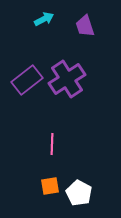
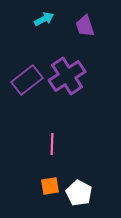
purple cross: moved 3 px up
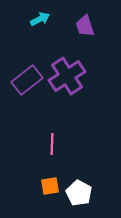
cyan arrow: moved 4 px left
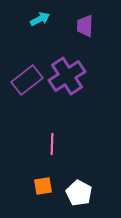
purple trapezoid: rotated 20 degrees clockwise
orange square: moved 7 px left
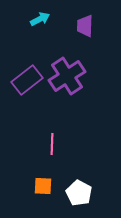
orange square: rotated 12 degrees clockwise
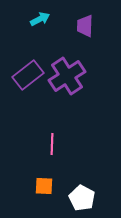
purple rectangle: moved 1 px right, 5 px up
orange square: moved 1 px right
white pentagon: moved 3 px right, 5 px down
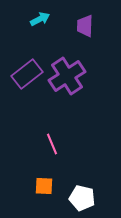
purple rectangle: moved 1 px left, 1 px up
pink line: rotated 25 degrees counterclockwise
white pentagon: rotated 15 degrees counterclockwise
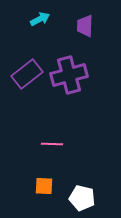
purple cross: moved 2 px right, 1 px up; rotated 18 degrees clockwise
pink line: rotated 65 degrees counterclockwise
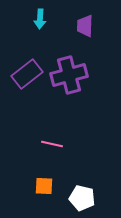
cyan arrow: rotated 120 degrees clockwise
pink line: rotated 10 degrees clockwise
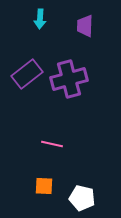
purple cross: moved 4 px down
